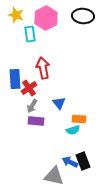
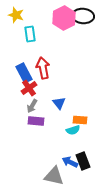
pink hexagon: moved 18 px right
blue rectangle: moved 9 px right, 6 px up; rotated 24 degrees counterclockwise
orange rectangle: moved 1 px right, 1 px down
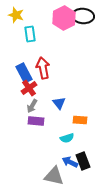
cyan semicircle: moved 6 px left, 8 px down
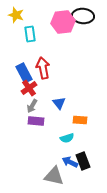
pink hexagon: moved 1 px left, 4 px down; rotated 20 degrees clockwise
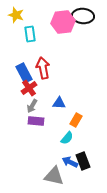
blue triangle: rotated 48 degrees counterclockwise
orange rectangle: moved 4 px left; rotated 64 degrees counterclockwise
cyan semicircle: rotated 32 degrees counterclockwise
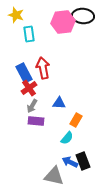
cyan rectangle: moved 1 px left
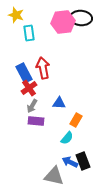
black ellipse: moved 2 px left, 2 px down
cyan rectangle: moved 1 px up
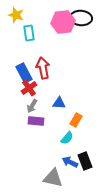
black rectangle: moved 2 px right
gray triangle: moved 1 px left, 2 px down
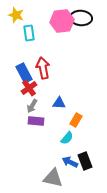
pink hexagon: moved 1 px left, 1 px up
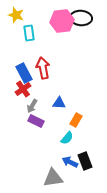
red cross: moved 6 px left, 1 px down
purple rectangle: rotated 21 degrees clockwise
gray triangle: rotated 20 degrees counterclockwise
